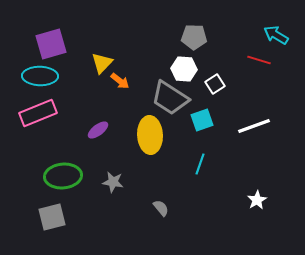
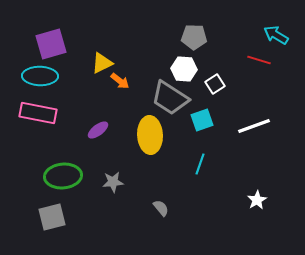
yellow triangle: rotated 20 degrees clockwise
pink rectangle: rotated 33 degrees clockwise
gray star: rotated 15 degrees counterclockwise
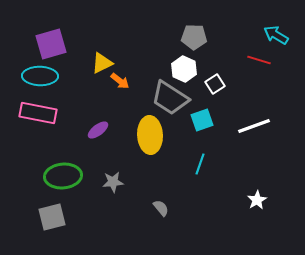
white hexagon: rotated 20 degrees clockwise
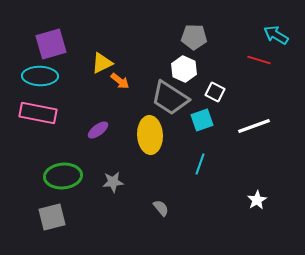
white square: moved 8 px down; rotated 30 degrees counterclockwise
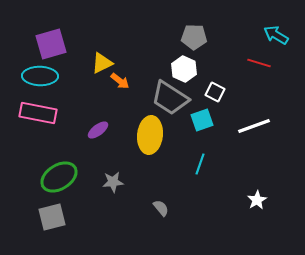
red line: moved 3 px down
yellow ellipse: rotated 9 degrees clockwise
green ellipse: moved 4 px left, 1 px down; rotated 27 degrees counterclockwise
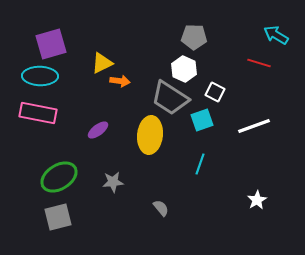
orange arrow: rotated 30 degrees counterclockwise
gray square: moved 6 px right
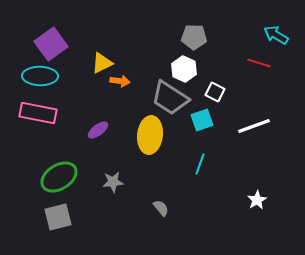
purple square: rotated 20 degrees counterclockwise
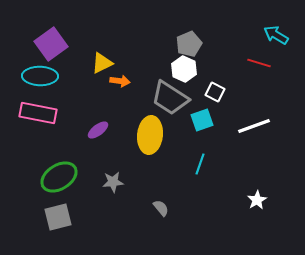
gray pentagon: moved 5 px left, 7 px down; rotated 25 degrees counterclockwise
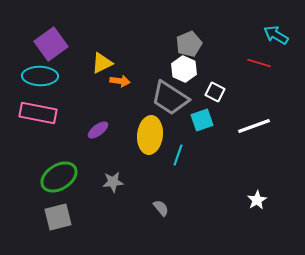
cyan line: moved 22 px left, 9 px up
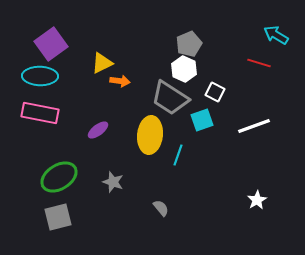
pink rectangle: moved 2 px right
gray star: rotated 25 degrees clockwise
